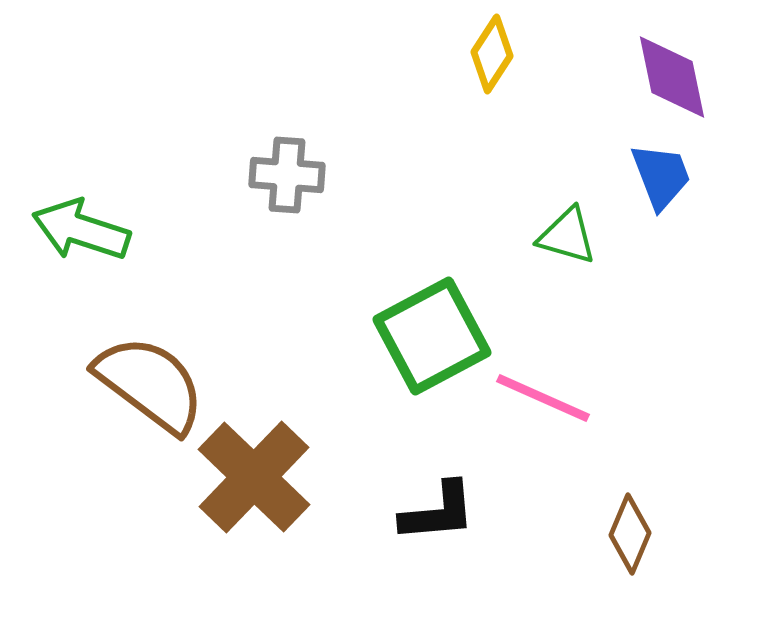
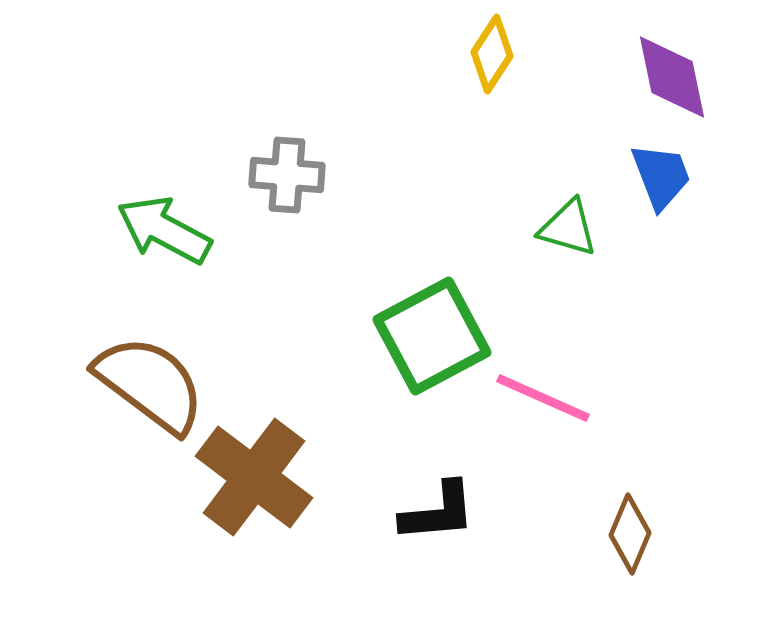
green arrow: moved 83 px right; rotated 10 degrees clockwise
green triangle: moved 1 px right, 8 px up
brown cross: rotated 7 degrees counterclockwise
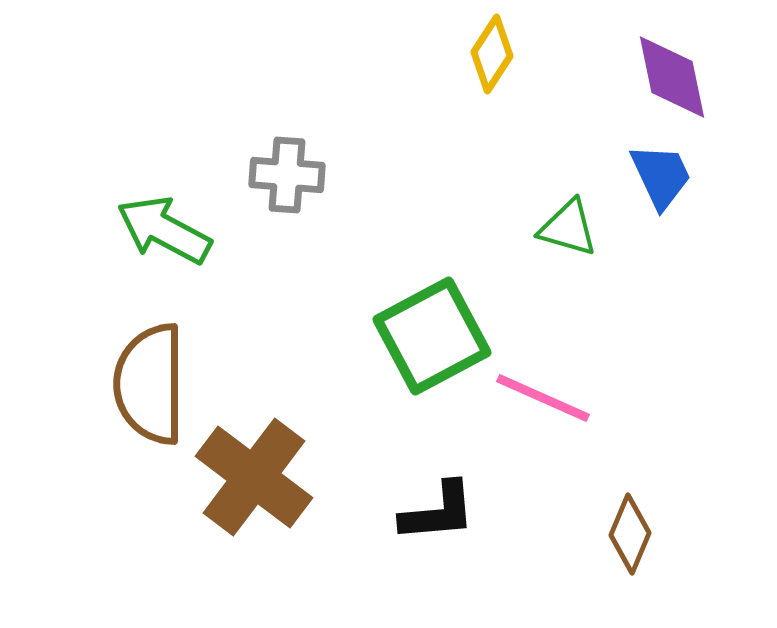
blue trapezoid: rotated 4 degrees counterclockwise
brown semicircle: rotated 127 degrees counterclockwise
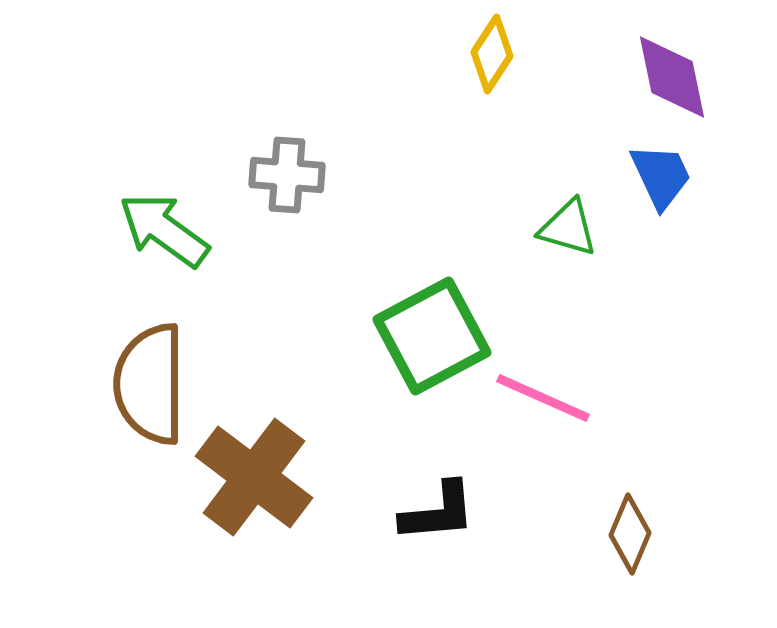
green arrow: rotated 8 degrees clockwise
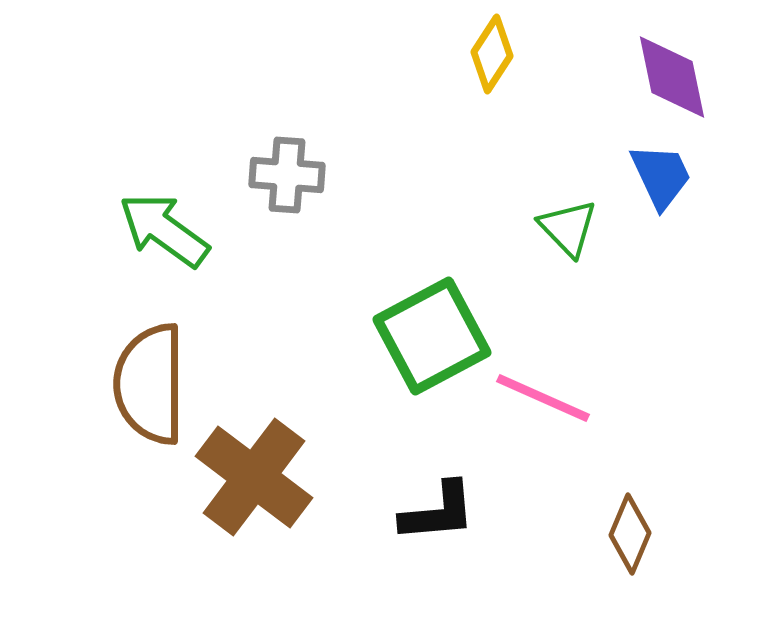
green triangle: rotated 30 degrees clockwise
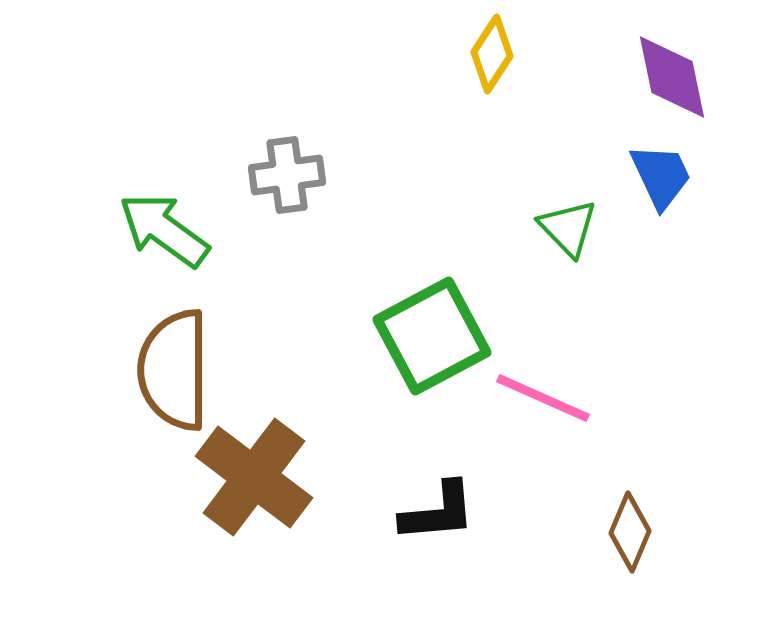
gray cross: rotated 12 degrees counterclockwise
brown semicircle: moved 24 px right, 14 px up
brown diamond: moved 2 px up
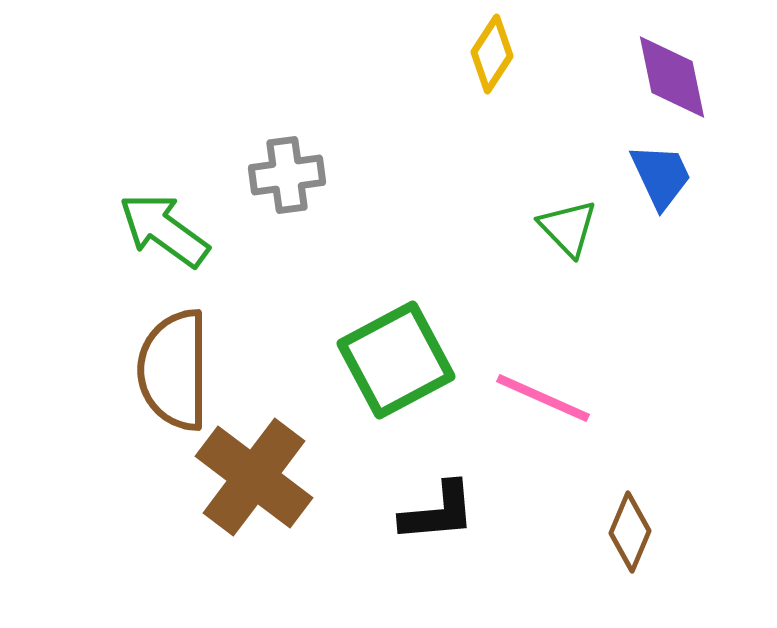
green square: moved 36 px left, 24 px down
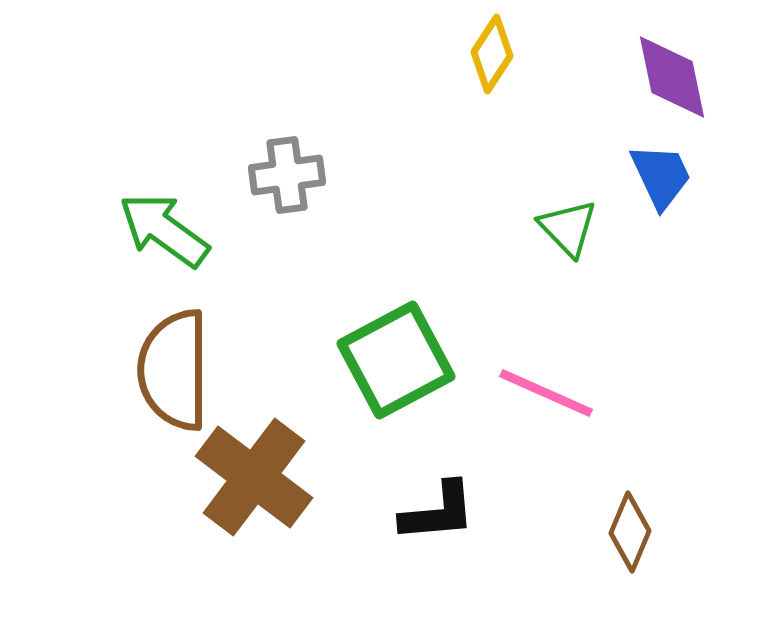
pink line: moved 3 px right, 5 px up
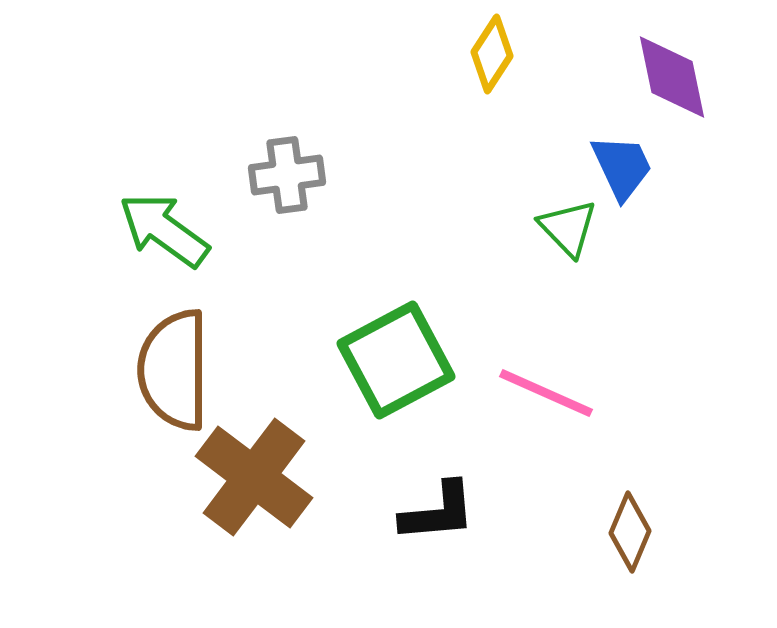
blue trapezoid: moved 39 px left, 9 px up
